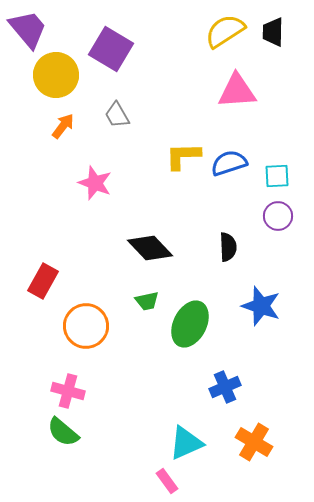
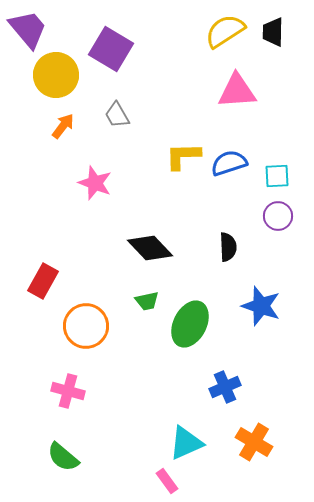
green semicircle: moved 25 px down
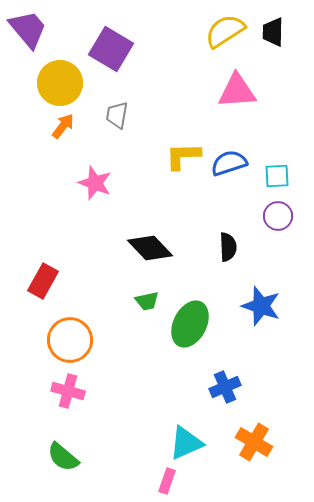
yellow circle: moved 4 px right, 8 px down
gray trapezoid: rotated 40 degrees clockwise
orange circle: moved 16 px left, 14 px down
pink rectangle: rotated 55 degrees clockwise
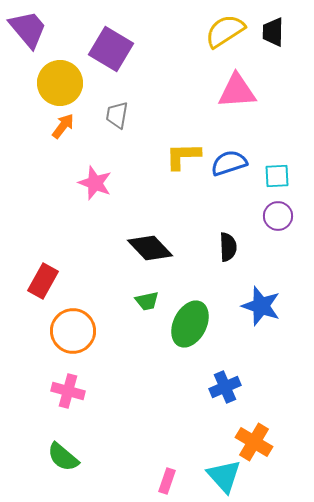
orange circle: moved 3 px right, 9 px up
cyan triangle: moved 38 px right, 33 px down; rotated 48 degrees counterclockwise
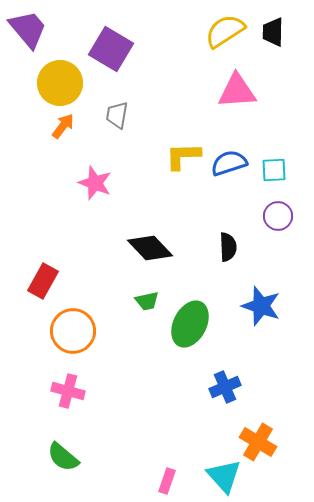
cyan square: moved 3 px left, 6 px up
orange cross: moved 4 px right
